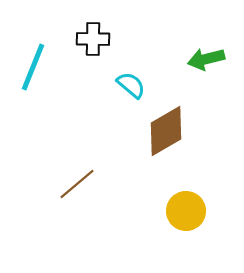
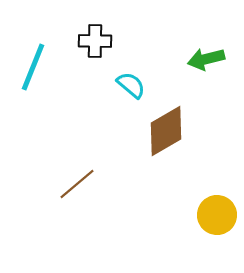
black cross: moved 2 px right, 2 px down
yellow circle: moved 31 px right, 4 px down
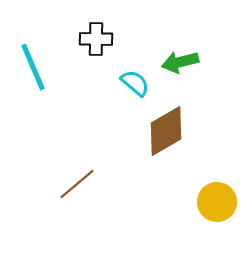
black cross: moved 1 px right, 2 px up
green arrow: moved 26 px left, 3 px down
cyan line: rotated 45 degrees counterclockwise
cyan semicircle: moved 4 px right, 2 px up
yellow circle: moved 13 px up
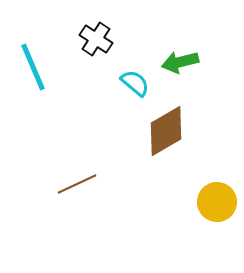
black cross: rotated 32 degrees clockwise
brown line: rotated 15 degrees clockwise
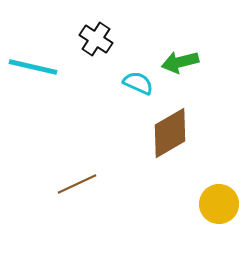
cyan line: rotated 54 degrees counterclockwise
cyan semicircle: moved 3 px right; rotated 16 degrees counterclockwise
brown diamond: moved 4 px right, 2 px down
yellow circle: moved 2 px right, 2 px down
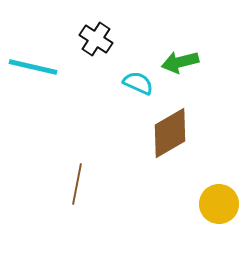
brown line: rotated 54 degrees counterclockwise
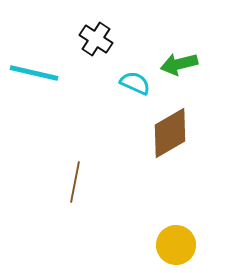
green arrow: moved 1 px left, 2 px down
cyan line: moved 1 px right, 6 px down
cyan semicircle: moved 3 px left
brown line: moved 2 px left, 2 px up
yellow circle: moved 43 px left, 41 px down
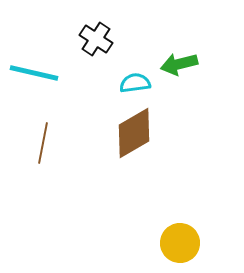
cyan semicircle: rotated 32 degrees counterclockwise
brown diamond: moved 36 px left
brown line: moved 32 px left, 39 px up
yellow circle: moved 4 px right, 2 px up
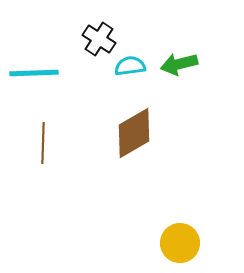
black cross: moved 3 px right
cyan line: rotated 15 degrees counterclockwise
cyan semicircle: moved 5 px left, 17 px up
brown line: rotated 9 degrees counterclockwise
